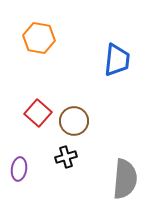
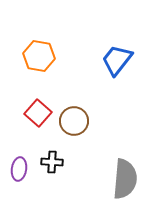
orange hexagon: moved 18 px down
blue trapezoid: rotated 148 degrees counterclockwise
black cross: moved 14 px left, 5 px down; rotated 20 degrees clockwise
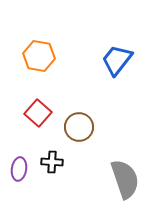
brown circle: moved 5 px right, 6 px down
gray semicircle: rotated 24 degrees counterclockwise
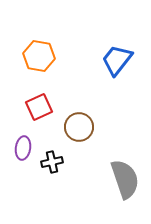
red square: moved 1 px right, 6 px up; rotated 24 degrees clockwise
black cross: rotated 15 degrees counterclockwise
purple ellipse: moved 4 px right, 21 px up
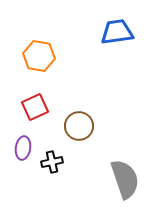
blue trapezoid: moved 28 px up; rotated 44 degrees clockwise
red square: moved 4 px left
brown circle: moved 1 px up
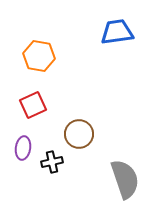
red square: moved 2 px left, 2 px up
brown circle: moved 8 px down
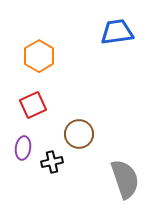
orange hexagon: rotated 20 degrees clockwise
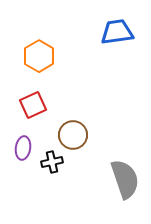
brown circle: moved 6 px left, 1 px down
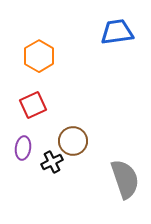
brown circle: moved 6 px down
black cross: rotated 15 degrees counterclockwise
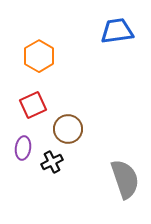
blue trapezoid: moved 1 px up
brown circle: moved 5 px left, 12 px up
